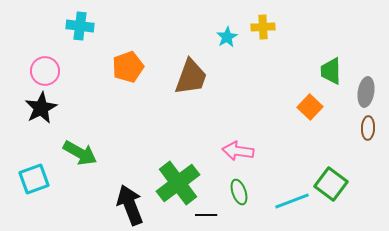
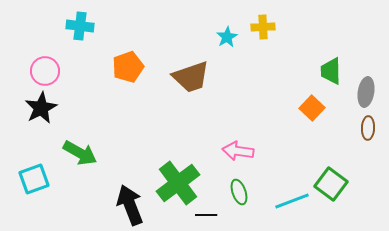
brown trapezoid: rotated 51 degrees clockwise
orange square: moved 2 px right, 1 px down
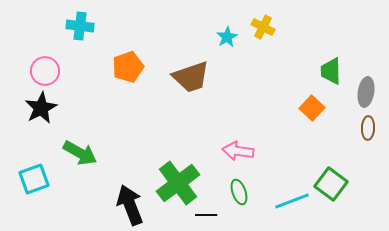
yellow cross: rotated 30 degrees clockwise
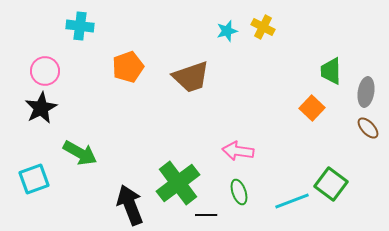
cyan star: moved 6 px up; rotated 15 degrees clockwise
brown ellipse: rotated 45 degrees counterclockwise
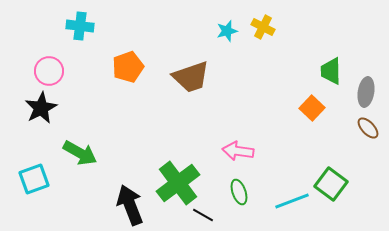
pink circle: moved 4 px right
black line: moved 3 px left; rotated 30 degrees clockwise
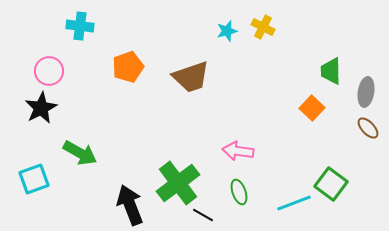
cyan line: moved 2 px right, 2 px down
